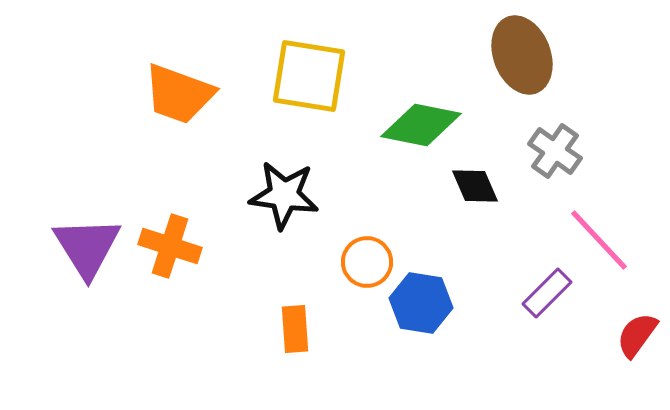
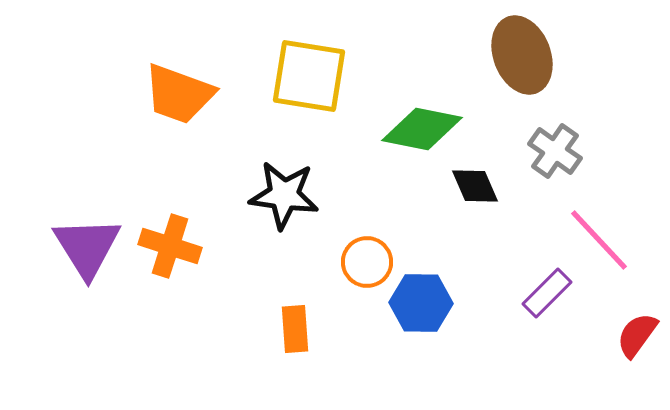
green diamond: moved 1 px right, 4 px down
blue hexagon: rotated 8 degrees counterclockwise
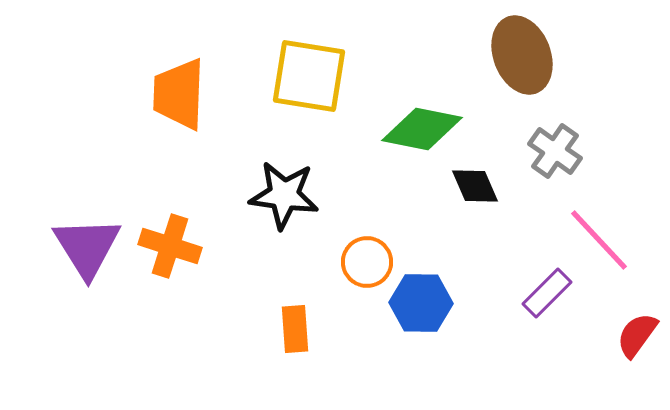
orange trapezoid: rotated 72 degrees clockwise
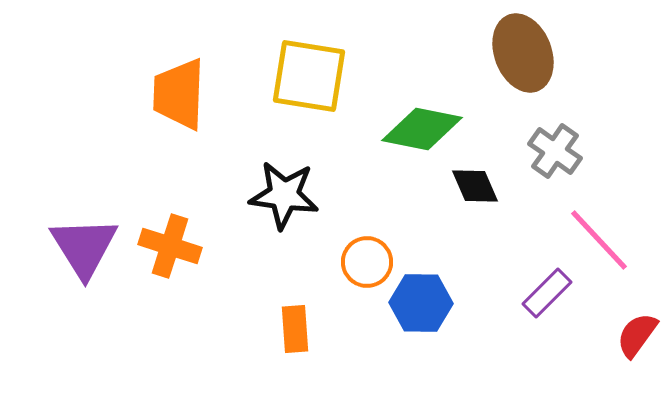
brown ellipse: moved 1 px right, 2 px up
purple triangle: moved 3 px left
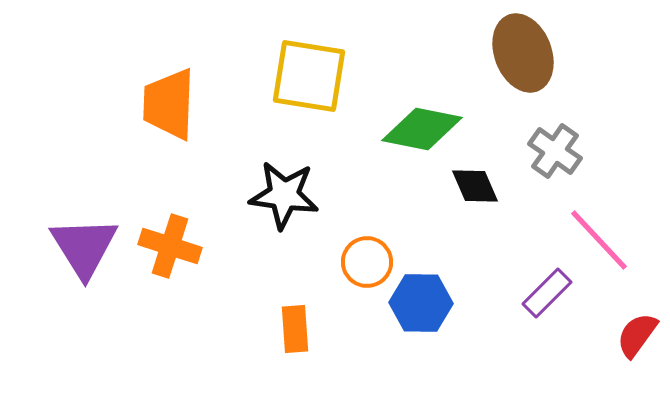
orange trapezoid: moved 10 px left, 10 px down
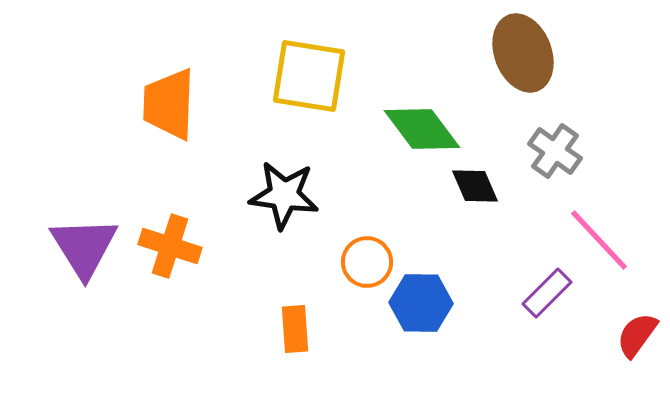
green diamond: rotated 42 degrees clockwise
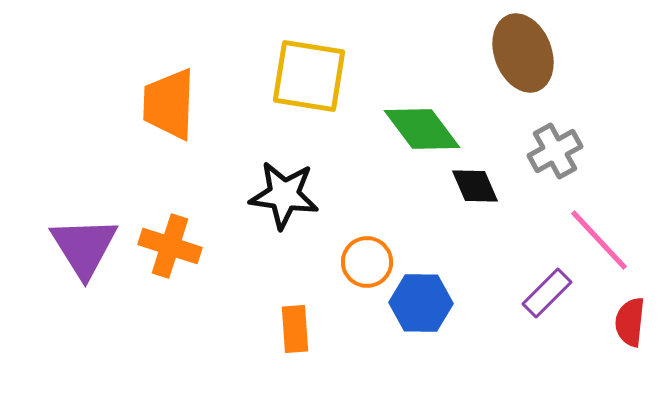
gray cross: rotated 26 degrees clockwise
red semicircle: moved 7 px left, 13 px up; rotated 30 degrees counterclockwise
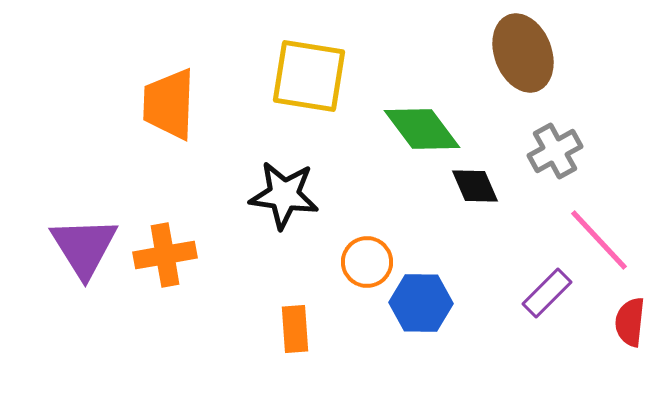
orange cross: moved 5 px left, 9 px down; rotated 28 degrees counterclockwise
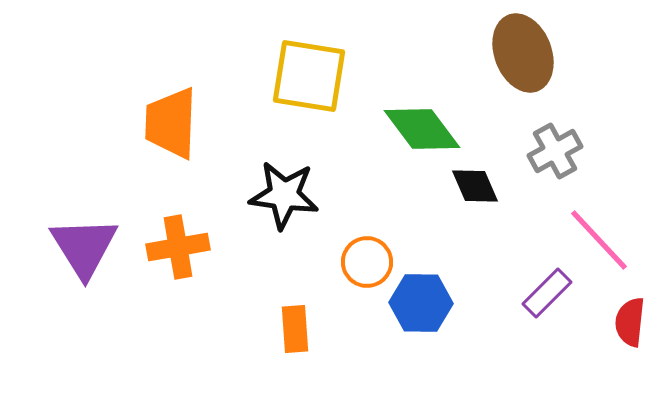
orange trapezoid: moved 2 px right, 19 px down
orange cross: moved 13 px right, 8 px up
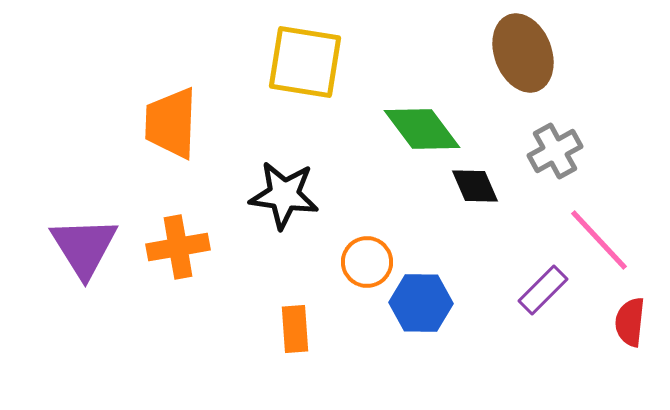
yellow square: moved 4 px left, 14 px up
purple rectangle: moved 4 px left, 3 px up
